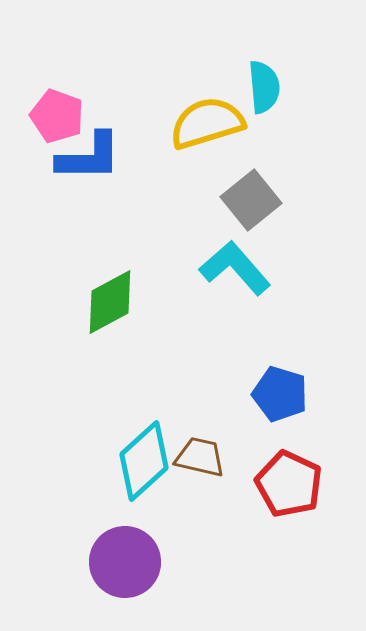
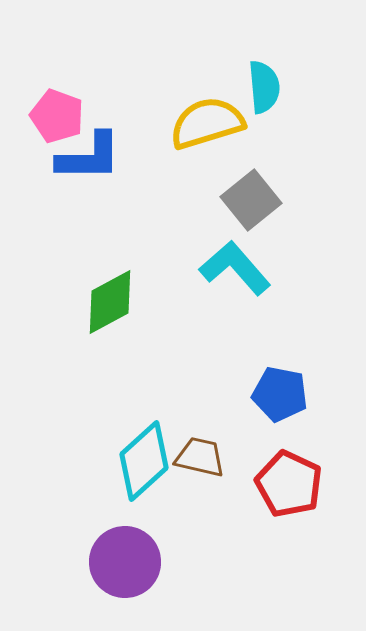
blue pentagon: rotated 6 degrees counterclockwise
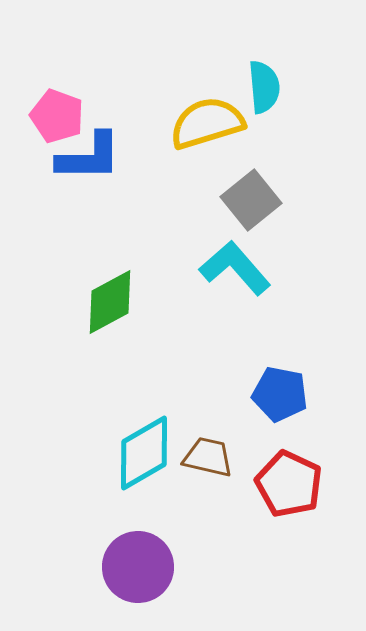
brown trapezoid: moved 8 px right
cyan diamond: moved 8 px up; rotated 12 degrees clockwise
purple circle: moved 13 px right, 5 px down
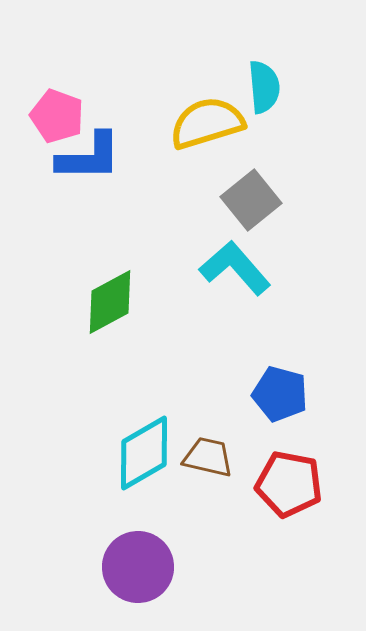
blue pentagon: rotated 4 degrees clockwise
red pentagon: rotated 14 degrees counterclockwise
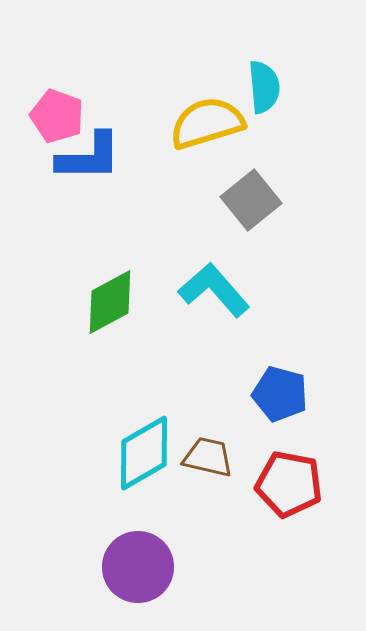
cyan L-shape: moved 21 px left, 22 px down
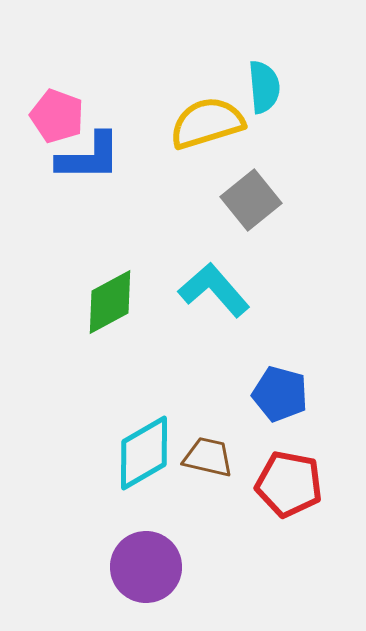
purple circle: moved 8 px right
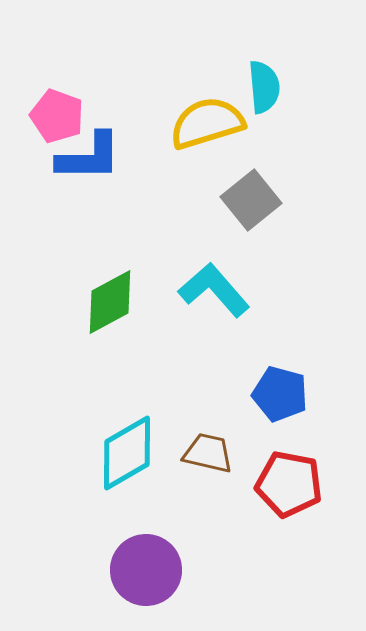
cyan diamond: moved 17 px left
brown trapezoid: moved 4 px up
purple circle: moved 3 px down
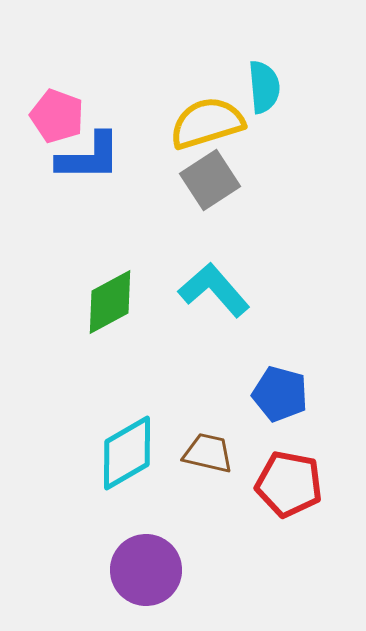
gray square: moved 41 px left, 20 px up; rotated 6 degrees clockwise
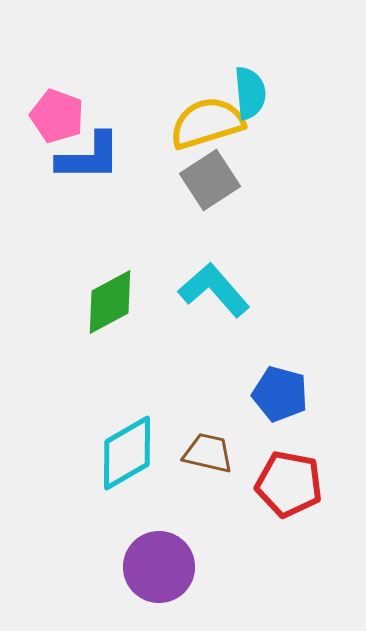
cyan semicircle: moved 14 px left, 6 px down
purple circle: moved 13 px right, 3 px up
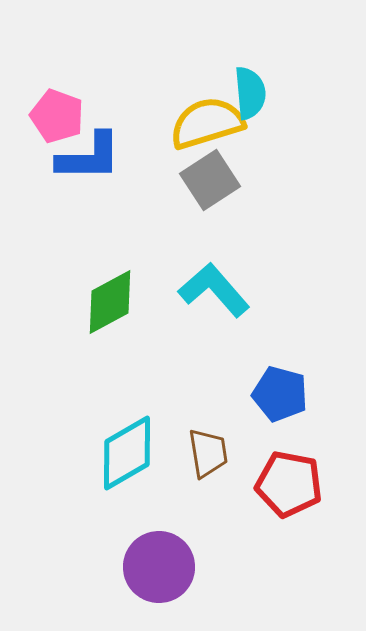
brown trapezoid: rotated 68 degrees clockwise
